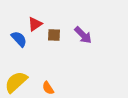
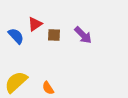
blue semicircle: moved 3 px left, 3 px up
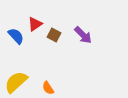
brown square: rotated 24 degrees clockwise
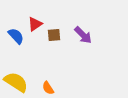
brown square: rotated 32 degrees counterclockwise
yellow semicircle: rotated 75 degrees clockwise
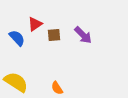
blue semicircle: moved 1 px right, 2 px down
orange semicircle: moved 9 px right
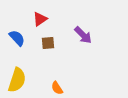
red triangle: moved 5 px right, 5 px up
brown square: moved 6 px left, 8 px down
yellow semicircle: moved 1 px right, 2 px up; rotated 75 degrees clockwise
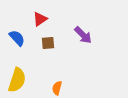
orange semicircle: rotated 48 degrees clockwise
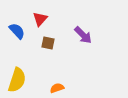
red triangle: rotated 14 degrees counterclockwise
blue semicircle: moved 7 px up
brown square: rotated 16 degrees clockwise
orange semicircle: rotated 56 degrees clockwise
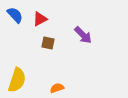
red triangle: rotated 21 degrees clockwise
blue semicircle: moved 2 px left, 16 px up
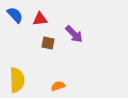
red triangle: rotated 21 degrees clockwise
purple arrow: moved 9 px left, 1 px up
yellow semicircle: rotated 20 degrees counterclockwise
orange semicircle: moved 1 px right, 2 px up
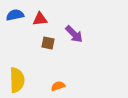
blue semicircle: rotated 60 degrees counterclockwise
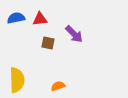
blue semicircle: moved 1 px right, 3 px down
